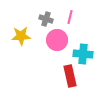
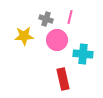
yellow star: moved 3 px right
red rectangle: moved 7 px left, 3 px down
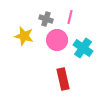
yellow star: rotated 18 degrees clockwise
cyan cross: moved 6 px up; rotated 30 degrees clockwise
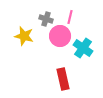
pink circle: moved 3 px right, 4 px up
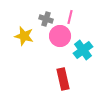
cyan cross: moved 2 px down; rotated 18 degrees clockwise
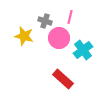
gray cross: moved 1 px left, 2 px down
pink circle: moved 1 px left, 2 px down
red rectangle: rotated 35 degrees counterclockwise
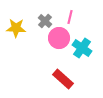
gray cross: rotated 24 degrees clockwise
yellow star: moved 8 px left, 8 px up; rotated 12 degrees counterclockwise
cyan cross: moved 1 px left, 2 px up; rotated 18 degrees counterclockwise
